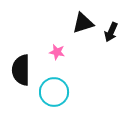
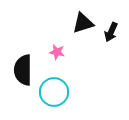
black semicircle: moved 2 px right
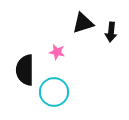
black arrow: rotated 18 degrees counterclockwise
black semicircle: moved 2 px right
